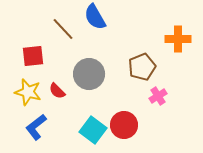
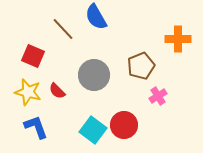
blue semicircle: moved 1 px right
red square: rotated 30 degrees clockwise
brown pentagon: moved 1 px left, 1 px up
gray circle: moved 5 px right, 1 px down
blue L-shape: rotated 108 degrees clockwise
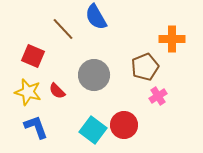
orange cross: moved 6 px left
brown pentagon: moved 4 px right, 1 px down
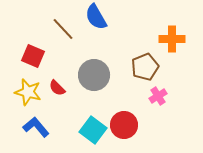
red semicircle: moved 3 px up
blue L-shape: rotated 20 degrees counterclockwise
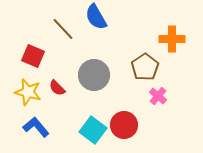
brown pentagon: rotated 12 degrees counterclockwise
pink cross: rotated 18 degrees counterclockwise
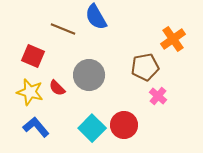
brown line: rotated 25 degrees counterclockwise
orange cross: moved 1 px right; rotated 35 degrees counterclockwise
brown pentagon: rotated 24 degrees clockwise
gray circle: moved 5 px left
yellow star: moved 2 px right
cyan square: moved 1 px left, 2 px up; rotated 8 degrees clockwise
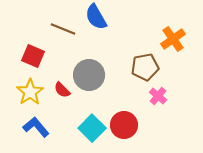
red semicircle: moved 5 px right, 2 px down
yellow star: rotated 24 degrees clockwise
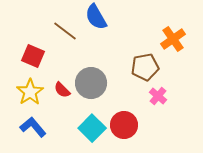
brown line: moved 2 px right, 2 px down; rotated 15 degrees clockwise
gray circle: moved 2 px right, 8 px down
blue L-shape: moved 3 px left
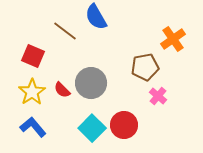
yellow star: moved 2 px right
